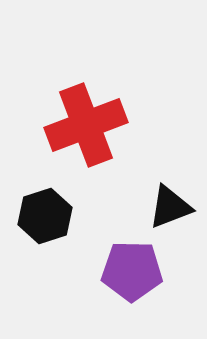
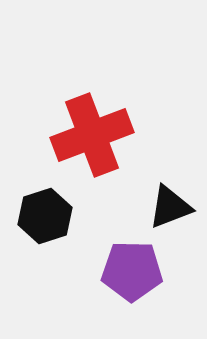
red cross: moved 6 px right, 10 px down
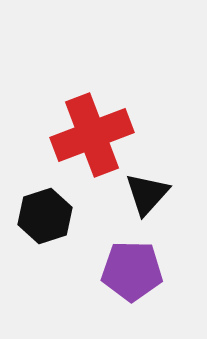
black triangle: moved 23 px left, 13 px up; rotated 27 degrees counterclockwise
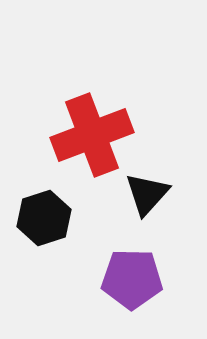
black hexagon: moved 1 px left, 2 px down
purple pentagon: moved 8 px down
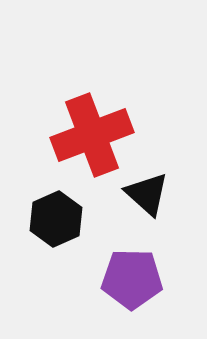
black triangle: rotated 30 degrees counterclockwise
black hexagon: moved 12 px right, 1 px down; rotated 6 degrees counterclockwise
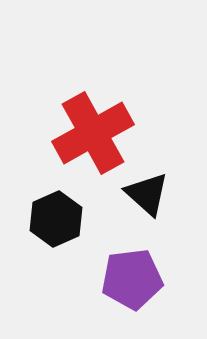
red cross: moved 1 px right, 2 px up; rotated 8 degrees counterclockwise
purple pentagon: rotated 8 degrees counterclockwise
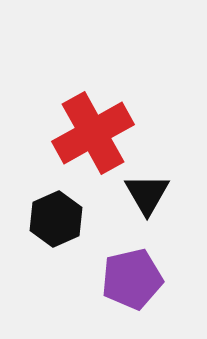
black triangle: rotated 18 degrees clockwise
purple pentagon: rotated 6 degrees counterclockwise
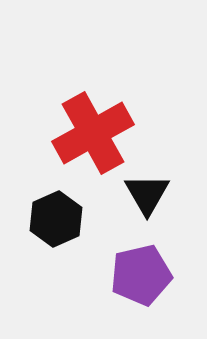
purple pentagon: moved 9 px right, 4 px up
